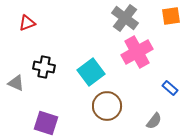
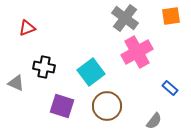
red triangle: moved 5 px down
purple square: moved 16 px right, 17 px up
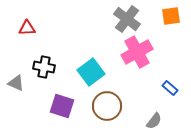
gray cross: moved 2 px right, 1 px down
red triangle: rotated 18 degrees clockwise
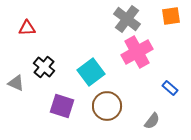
black cross: rotated 30 degrees clockwise
gray semicircle: moved 2 px left
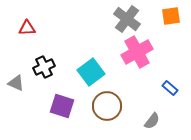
black cross: rotated 25 degrees clockwise
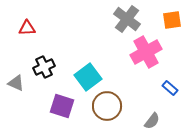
orange square: moved 1 px right, 4 px down
pink cross: moved 9 px right
cyan square: moved 3 px left, 5 px down
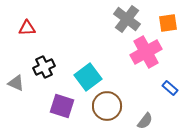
orange square: moved 4 px left, 3 px down
gray semicircle: moved 7 px left
